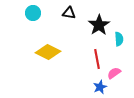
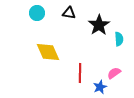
cyan circle: moved 4 px right
yellow diamond: rotated 40 degrees clockwise
red line: moved 17 px left, 14 px down; rotated 12 degrees clockwise
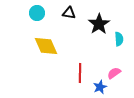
black star: moved 1 px up
yellow diamond: moved 2 px left, 6 px up
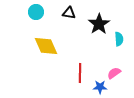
cyan circle: moved 1 px left, 1 px up
blue star: rotated 24 degrees clockwise
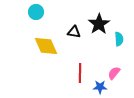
black triangle: moved 5 px right, 19 px down
pink semicircle: rotated 16 degrees counterclockwise
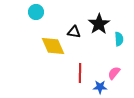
yellow diamond: moved 7 px right
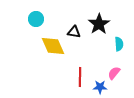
cyan circle: moved 7 px down
cyan semicircle: moved 5 px down
red line: moved 4 px down
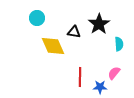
cyan circle: moved 1 px right, 1 px up
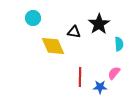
cyan circle: moved 4 px left
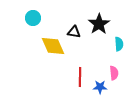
pink semicircle: rotated 136 degrees clockwise
